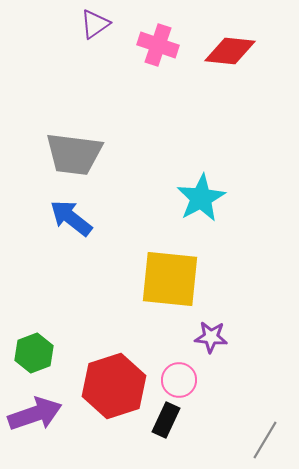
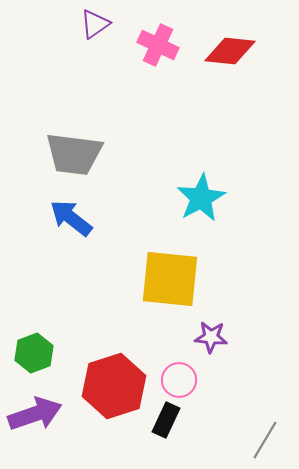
pink cross: rotated 6 degrees clockwise
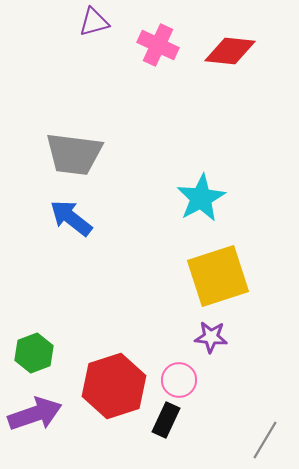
purple triangle: moved 1 px left, 2 px up; rotated 20 degrees clockwise
yellow square: moved 48 px right, 3 px up; rotated 24 degrees counterclockwise
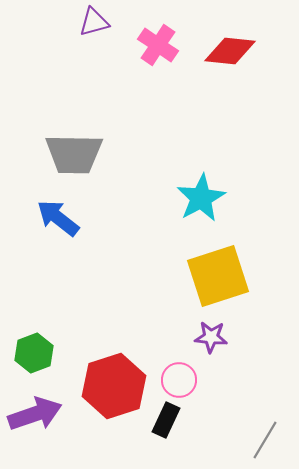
pink cross: rotated 9 degrees clockwise
gray trapezoid: rotated 6 degrees counterclockwise
blue arrow: moved 13 px left
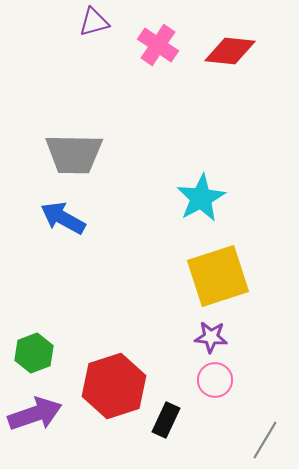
blue arrow: moved 5 px right; rotated 9 degrees counterclockwise
pink circle: moved 36 px right
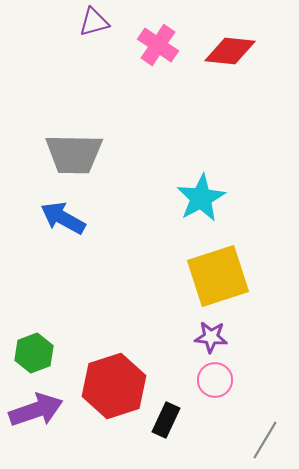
purple arrow: moved 1 px right, 4 px up
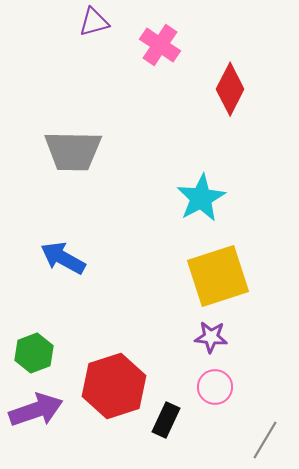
pink cross: moved 2 px right
red diamond: moved 38 px down; rotated 69 degrees counterclockwise
gray trapezoid: moved 1 px left, 3 px up
blue arrow: moved 40 px down
pink circle: moved 7 px down
